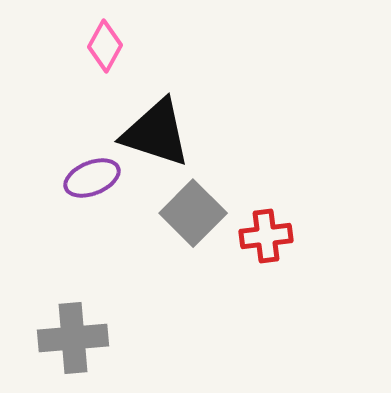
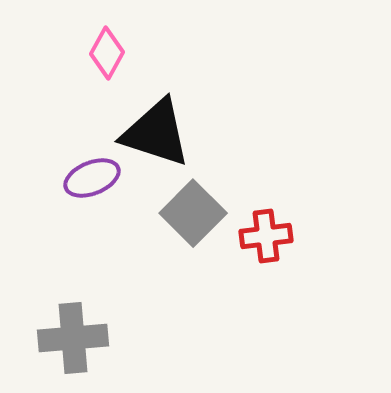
pink diamond: moved 2 px right, 7 px down
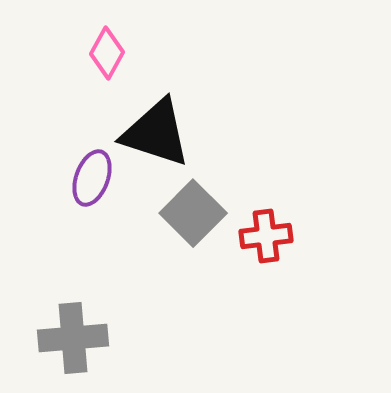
purple ellipse: rotated 48 degrees counterclockwise
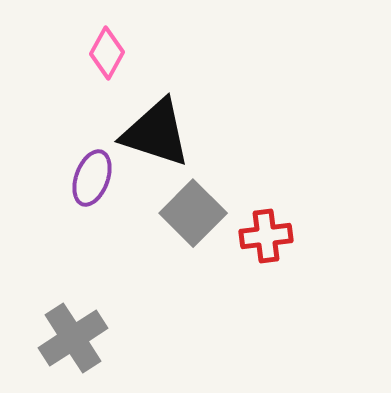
gray cross: rotated 28 degrees counterclockwise
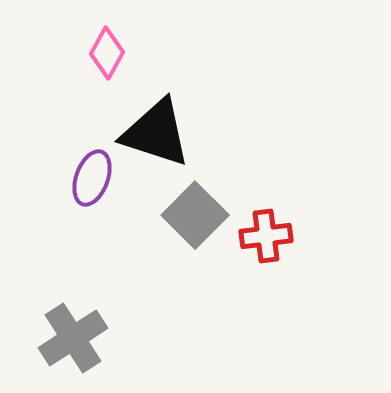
gray square: moved 2 px right, 2 px down
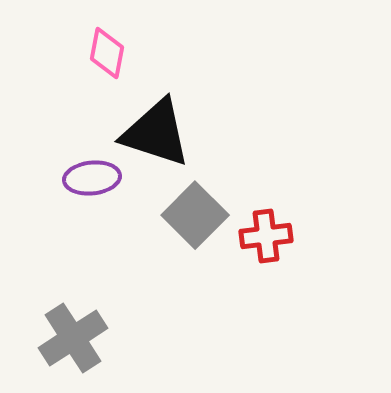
pink diamond: rotated 18 degrees counterclockwise
purple ellipse: rotated 64 degrees clockwise
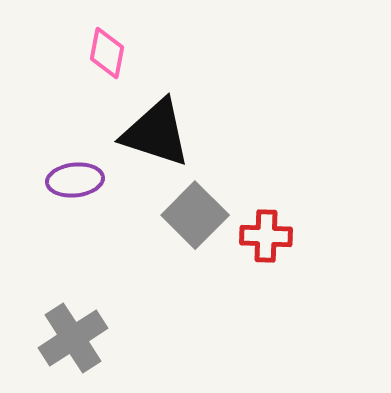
purple ellipse: moved 17 px left, 2 px down
red cross: rotated 9 degrees clockwise
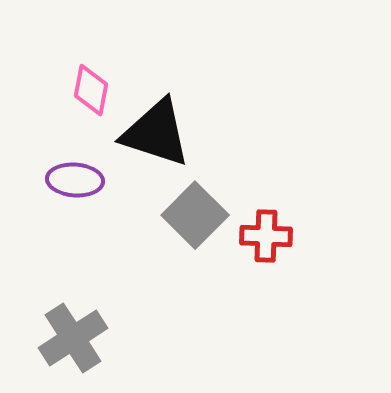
pink diamond: moved 16 px left, 37 px down
purple ellipse: rotated 10 degrees clockwise
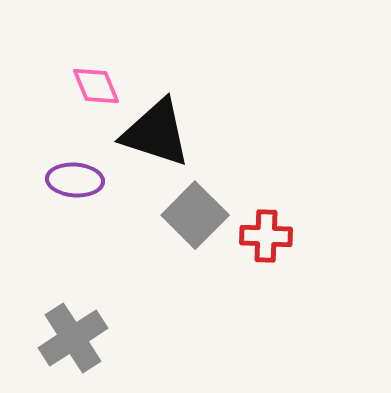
pink diamond: moved 5 px right, 4 px up; rotated 33 degrees counterclockwise
